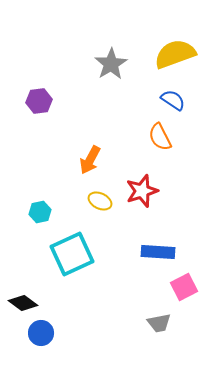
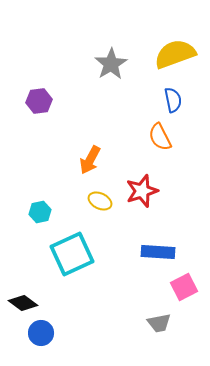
blue semicircle: rotated 45 degrees clockwise
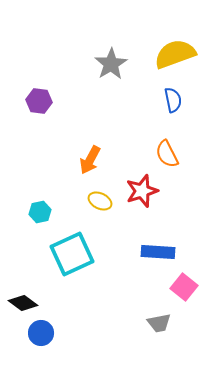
purple hexagon: rotated 15 degrees clockwise
orange semicircle: moved 7 px right, 17 px down
pink square: rotated 24 degrees counterclockwise
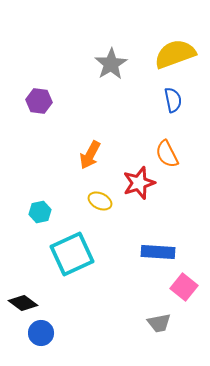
orange arrow: moved 5 px up
red star: moved 3 px left, 8 px up
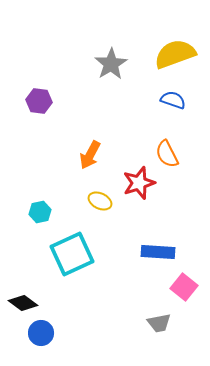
blue semicircle: rotated 60 degrees counterclockwise
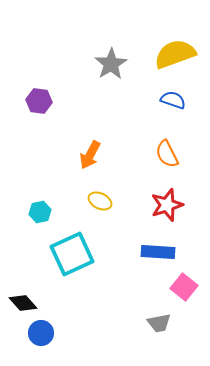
red star: moved 28 px right, 22 px down
black diamond: rotated 12 degrees clockwise
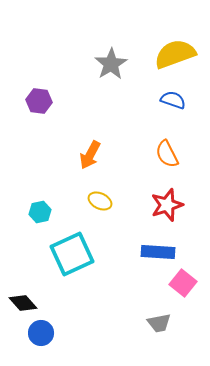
pink square: moved 1 px left, 4 px up
